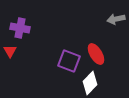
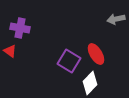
red triangle: rotated 24 degrees counterclockwise
purple square: rotated 10 degrees clockwise
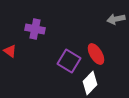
purple cross: moved 15 px right, 1 px down
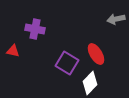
red triangle: moved 3 px right; rotated 24 degrees counterclockwise
purple square: moved 2 px left, 2 px down
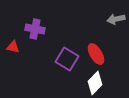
red triangle: moved 4 px up
purple square: moved 4 px up
white diamond: moved 5 px right
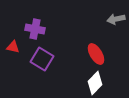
purple square: moved 25 px left
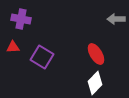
gray arrow: rotated 12 degrees clockwise
purple cross: moved 14 px left, 10 px up
red triangle: rotated 16 degrees counterclockwise
purple square: moved 2 px up
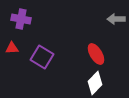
red triangle: moved 1 px left, 1 px down
